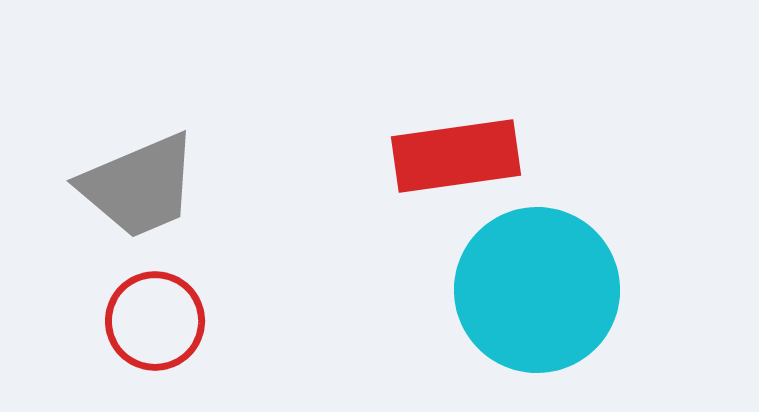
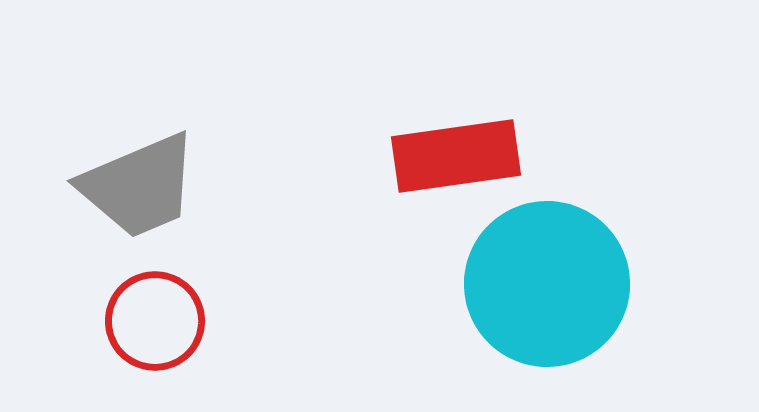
cyan circle: moved 10 px right, 6 px up
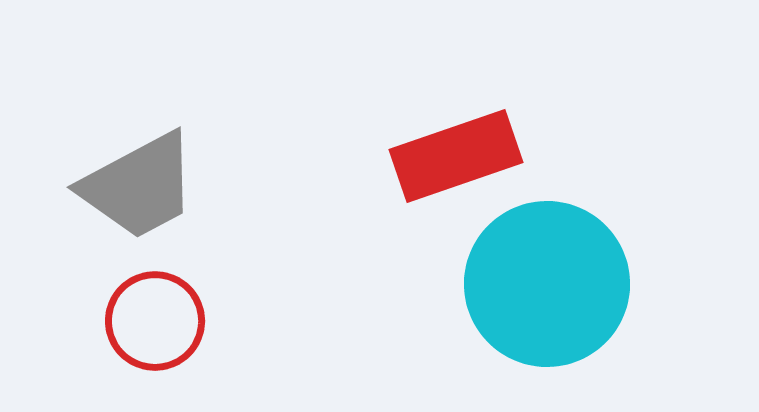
red rectangle: rotated 11 degrees counterclockwise
gray trapezoid: rotated 5 degrees counterclockwise
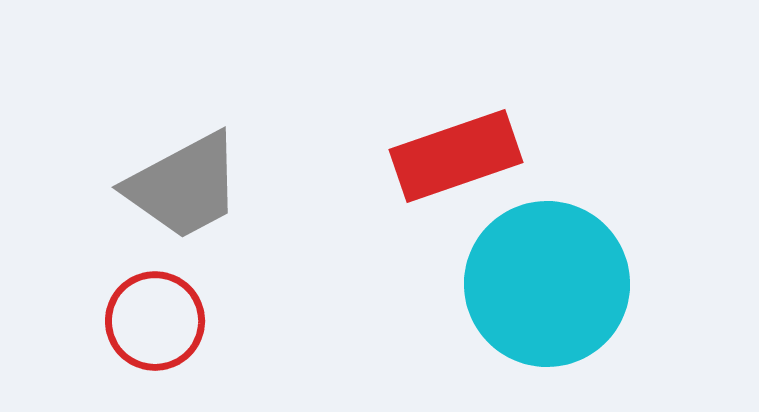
gray trapezoid: moved 45 px right
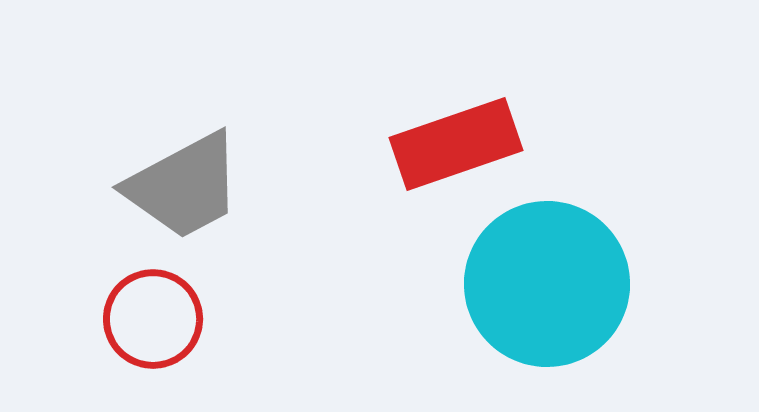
red rectangle: moved 12 px up
red circle: moved 2 px left, 2 px up
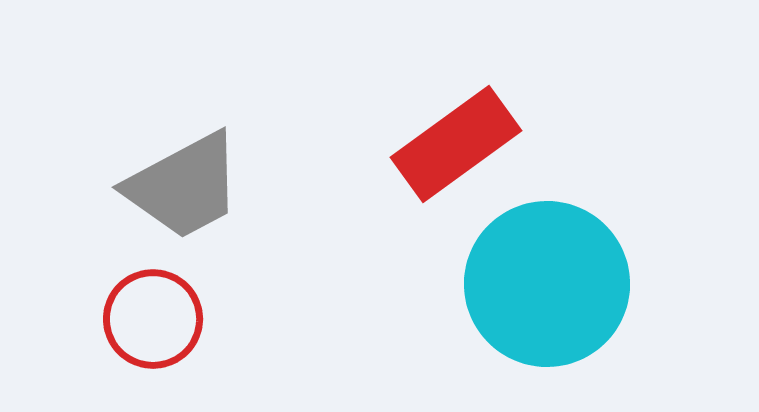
red rectangle: rotated 17 degrees counterclockwise
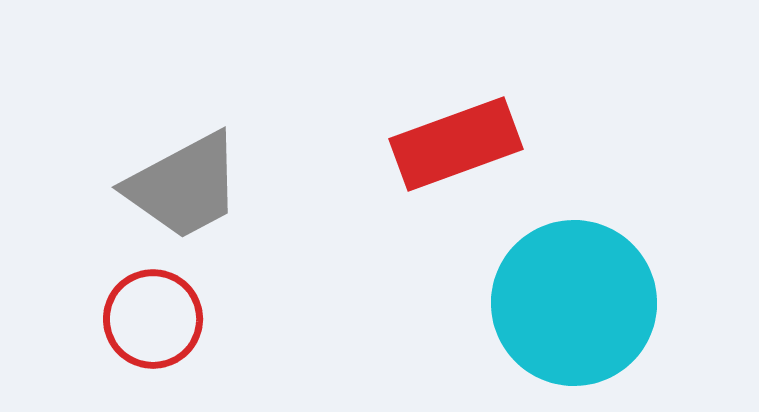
red rectangle: rotated 16 degrees clockwise
cyan circle: moved 27 px right, 19 px down
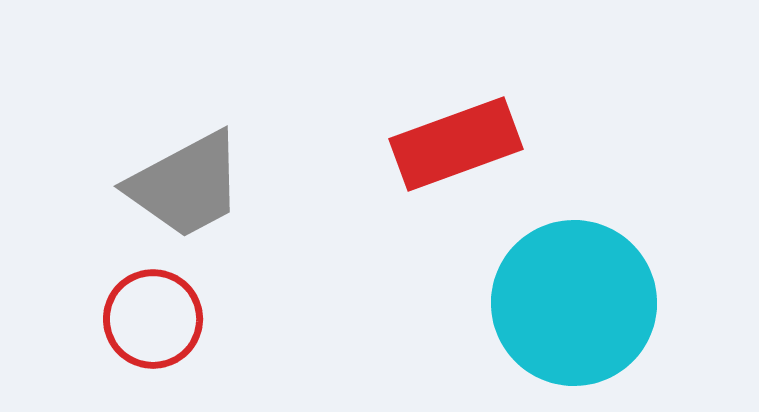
gray trapezoid: moved 2 px right, 1 px up
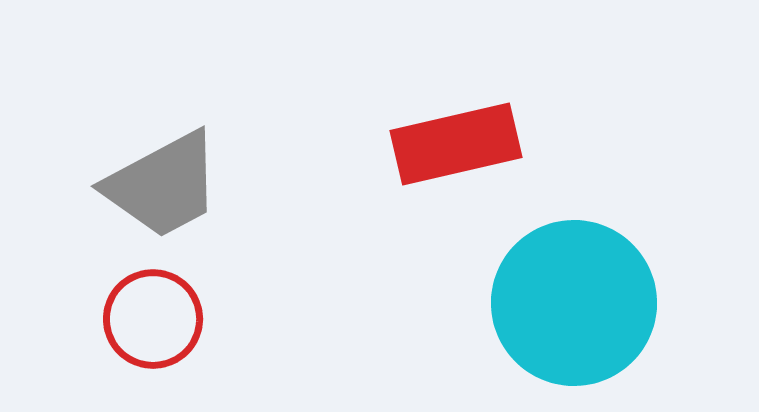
red rectangle: rotated 7 degrees clockwise
gray trapezoid: moved 23 px left
